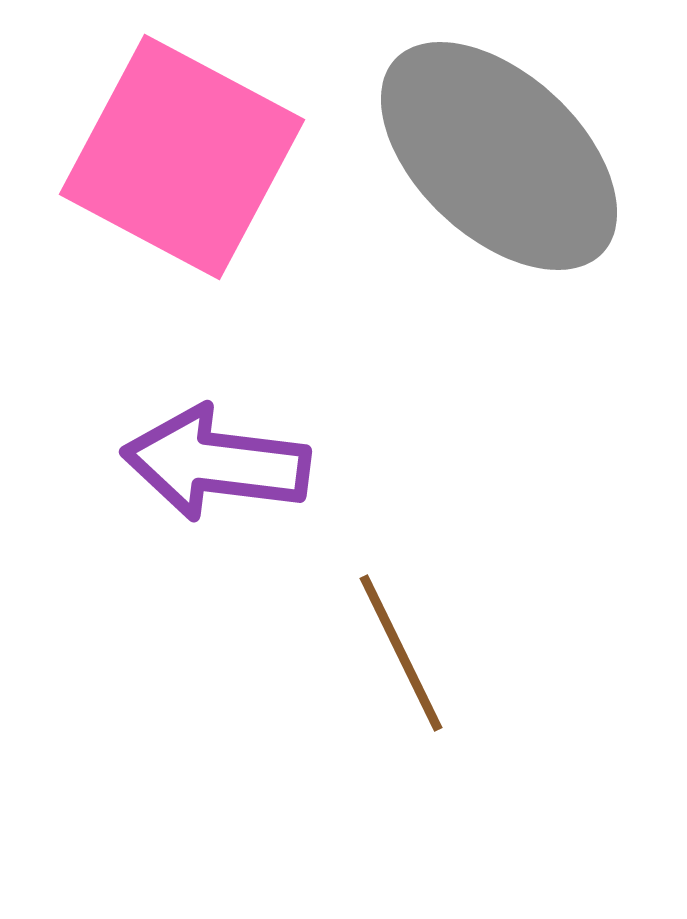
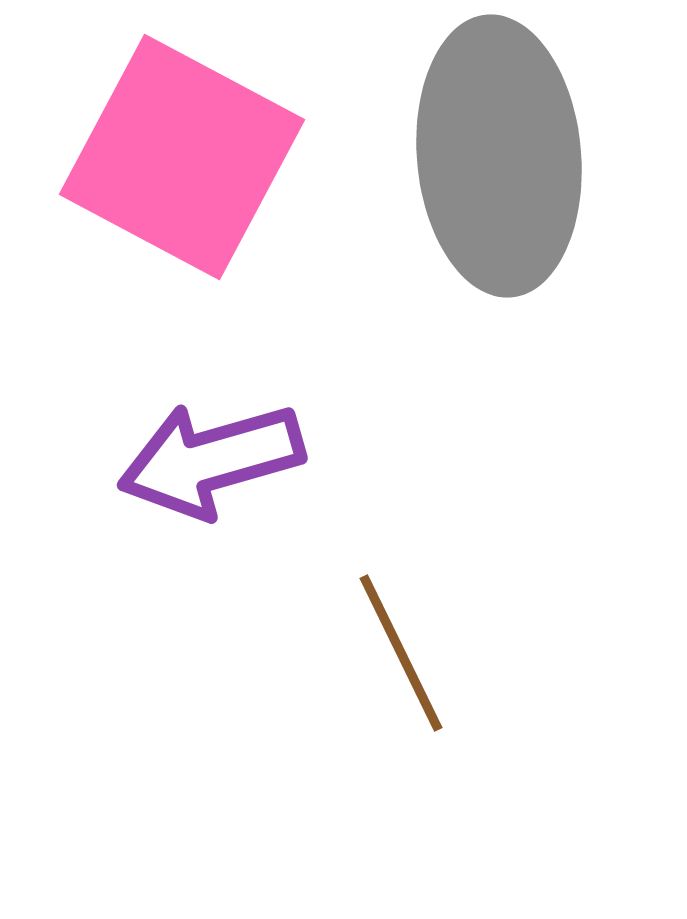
gray ellipse: rotated 42 degrees clockwise
purple arrow: moved 5 px left, 3 px up; rotated 23 degrees counterclockwise
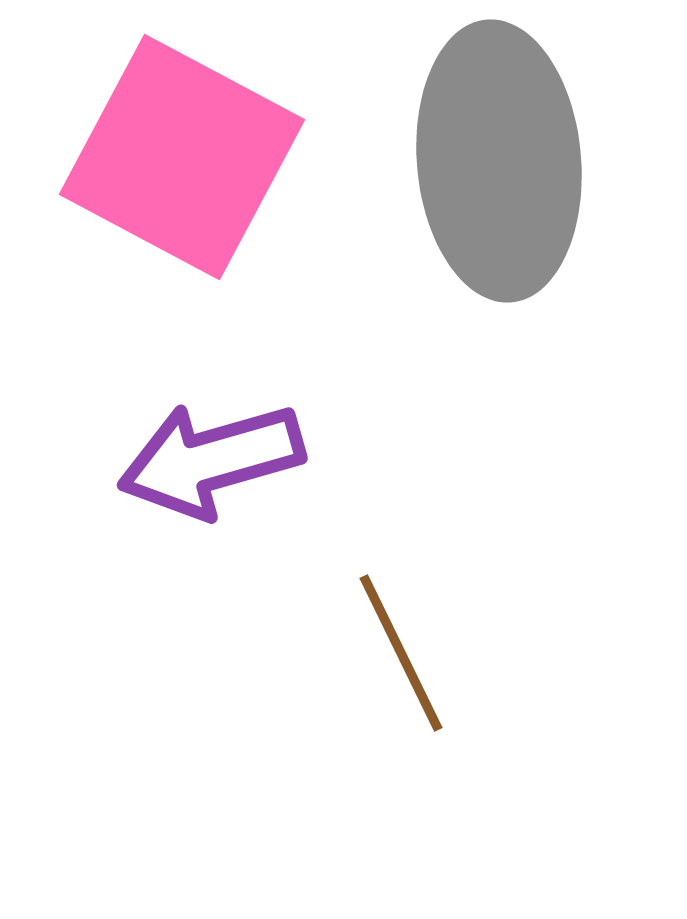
gray ellipse: moved 5 px down
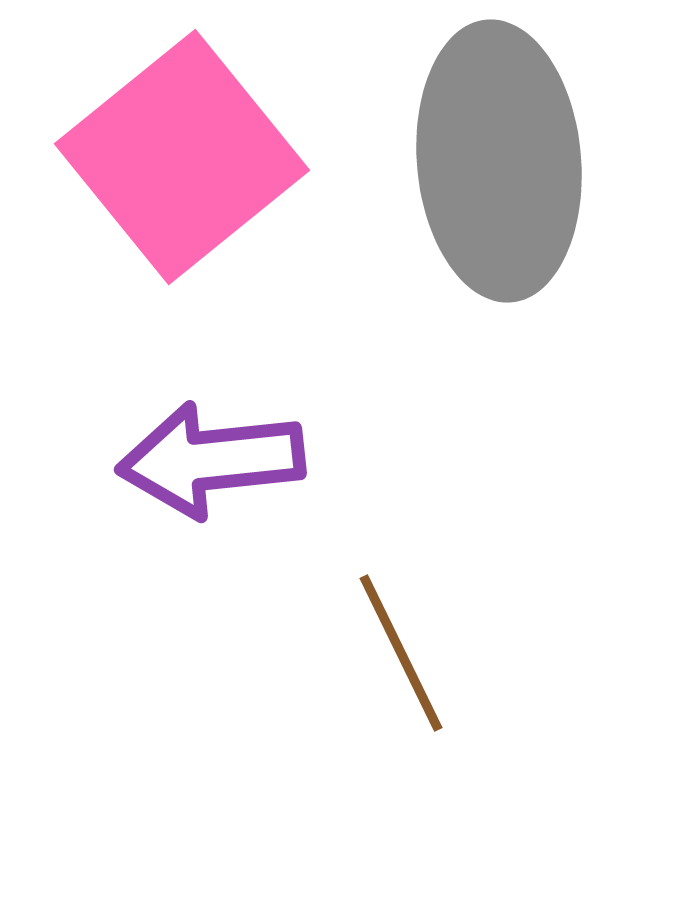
pink square: rotated 23 degrees clockwise
purple arrow: rotated 10 degrees clockwise
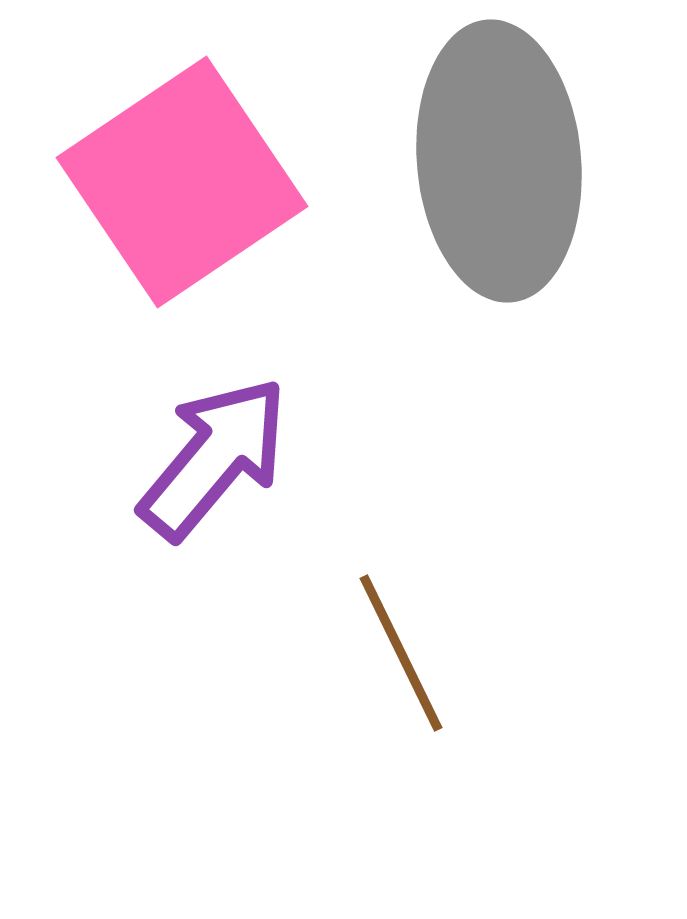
pink square: moved 25 px down; rotated 5 degrees clockwise
purple arrow: moved 3 px right, 2 px up; rotated 136 degrees clockwise
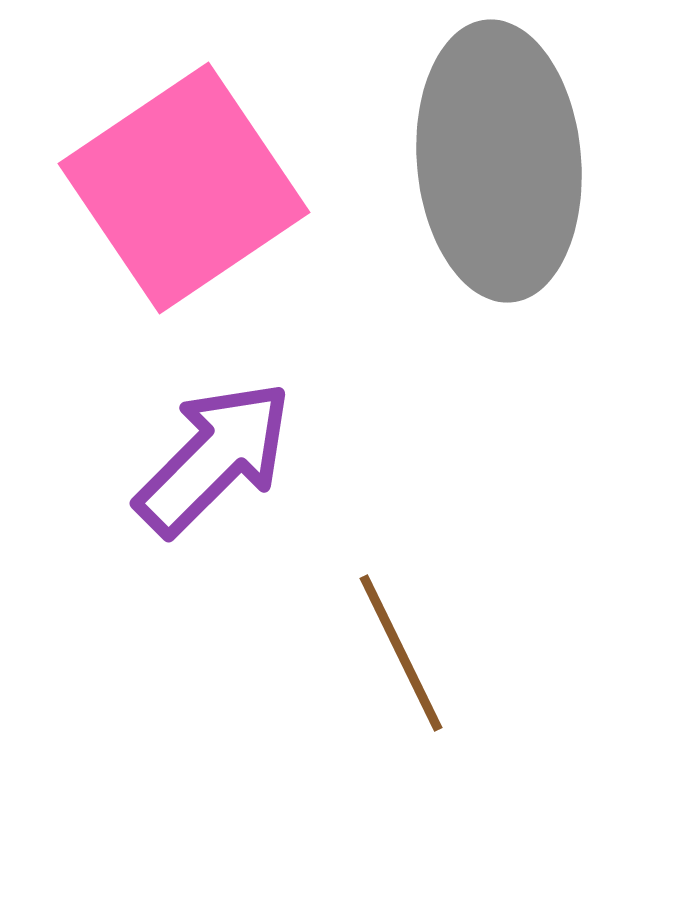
pink square: moved 2 px right, 6 px down
purple arrow: rotated 5 degrees clockwise
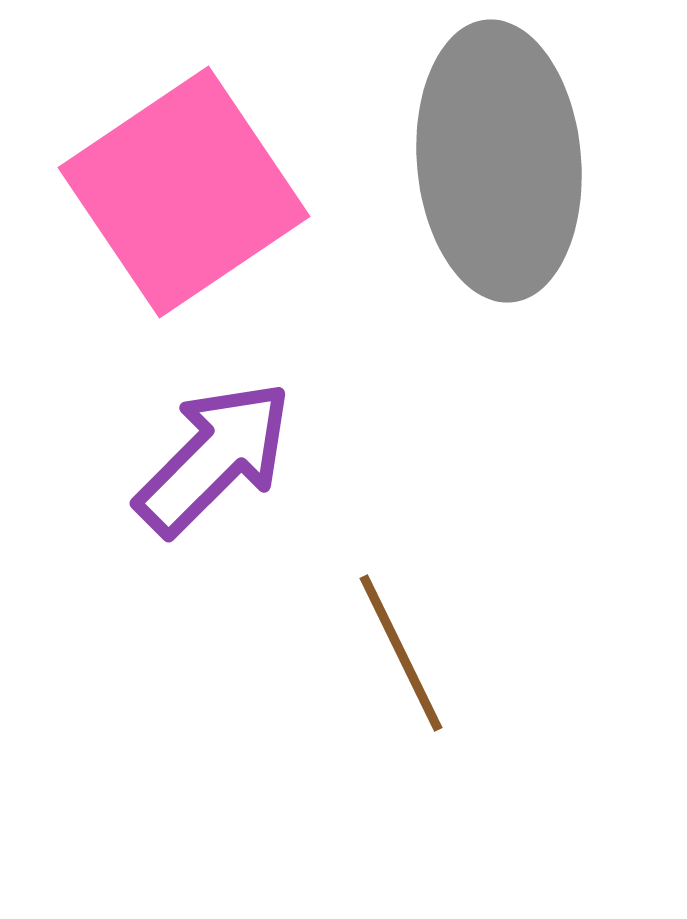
pink square: moved 4 px down
